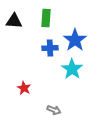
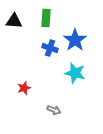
blue cross: rotated 21 degrees clockwise
cyan star: moved 3 px right, 4 px down; rotated 20 degrees counterclockwise
red star: rotated 24 degrees clockwise
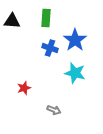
black triangle: moved 2 px left
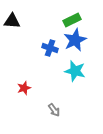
green rectangle: moved 26 px right, 2 px down; rotated 60 degrees clockwise
blue star: rotated 10 degrees clockwise
cyan star: moved 2 px up
gray arrow: rotated 32 degrees clockwise
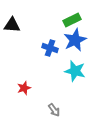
black triangle: moved 4 px down
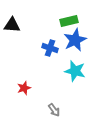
green rectangle: moved 3 px left, 1 px down; rotated 12 degrees clockwise
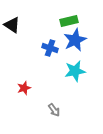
black triangle: rotated 30 degrees clockwise
cyan star: rotated 25 degrees counterclockwise
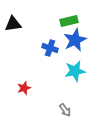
black triangle: moved 1 px right, 1 px up; rotated 42 degrees counterclockwise
gray arrow: moved 11 px right
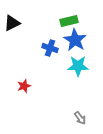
black triangle: moved 1 px left, 1 px up; rotated 18 degrees counterclockwise
blue star: rotated 15 degrees counterclockwise
cyan star: moved 3 px right, 5 px up; rotated 10 degrees clockwise
red star: moved 2 px up
gray arrow: moved 15 px right, 8 px down
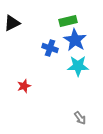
green rectangle: moved 1 px left
